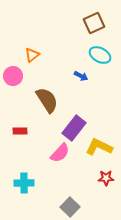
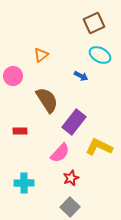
orange triangle: moved 9 px right
purple rectangle: moved 6 px up
red star: moved 35 px left; rotated 21 degrees counterclockwise
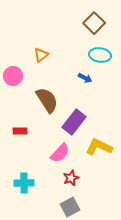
brown square: rotated 20 degrees counterclockwise
cyan ellipse: rotated 20 degrees counterclockwise
blue arrow: moved 4 px right, 2 px down
gray square: rotated 18 degrees clockwise
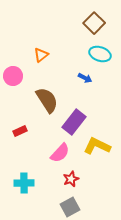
cyan ellipse: moved 1 px up; rotated 10 degrees clockwise
red rectangle: rotated 24 degrees counterclockwise
yellow L-shape: moved 2 px left, 1 px up
red star: moved 1 px down
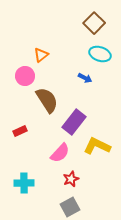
pink circle: moved 12 px right
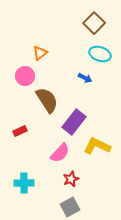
orange triangle: moved 1 px left, 2 px up
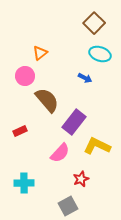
brown semicircle: rotated 8 degrees counterclockwise
red star: moved 10 px right
gray square: moved 2 px left, 1 px up
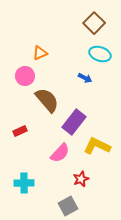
orange triangle: rotated 14 degrees clockwise
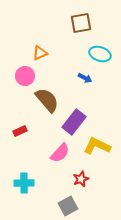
brown square: moved 13 px left; rotated 35 degrees clockwise
